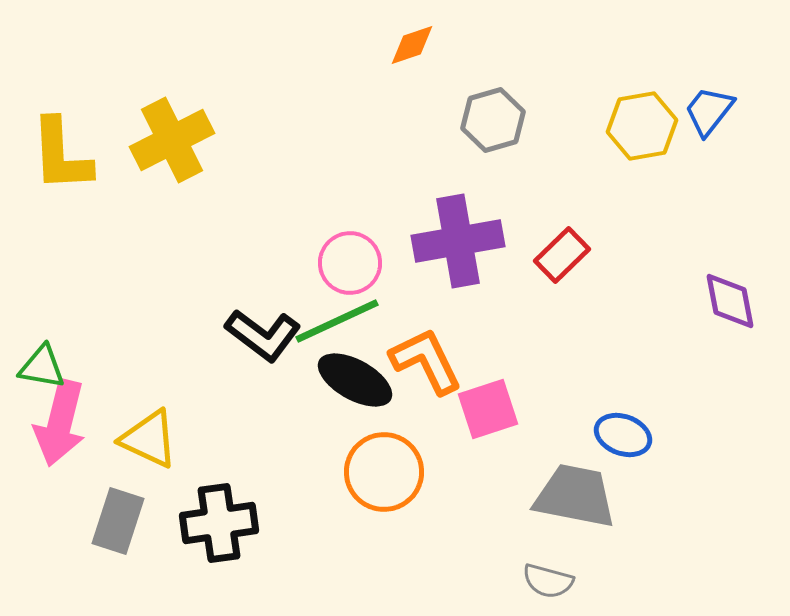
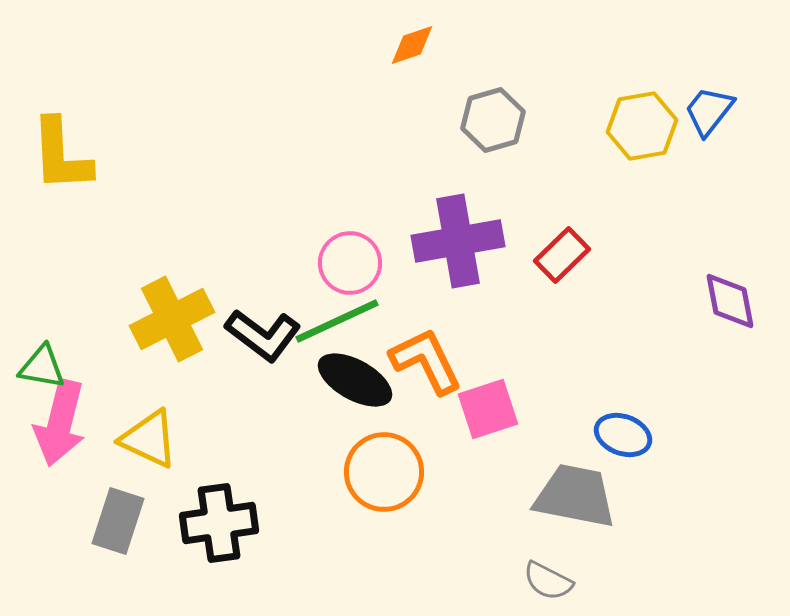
yellow cross: moved 179 px down
gray semicircle: rotated 12 degrees clockwise
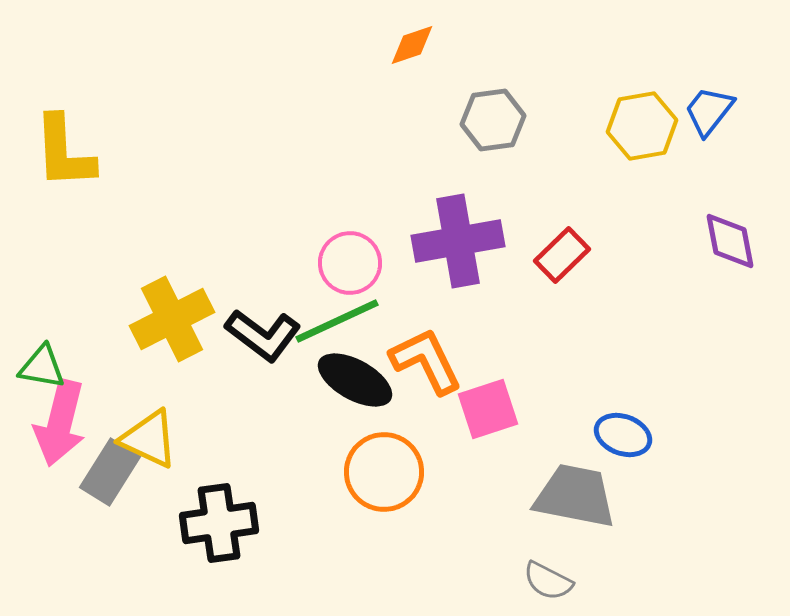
gray hexagon: rotated 8 degrees clockwise
yellow L-shape: moved 3 px right, 3 px up
purple diamond: moved 60 px up
gray rectangle: moved 8 px left, 49 px up; rotated 14 degrees clockwise
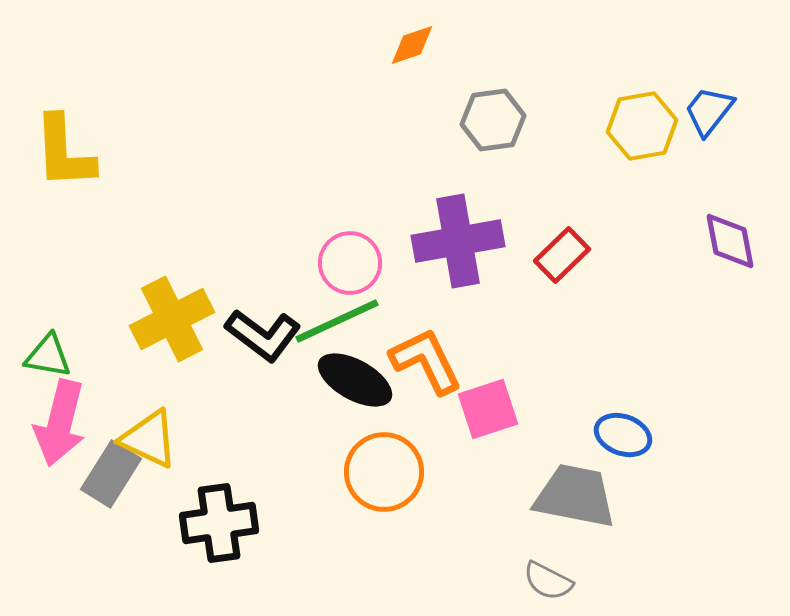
green triangle: moved 6 px right, 11 px up
gray rectangle: moved 1 px right, 2 px down
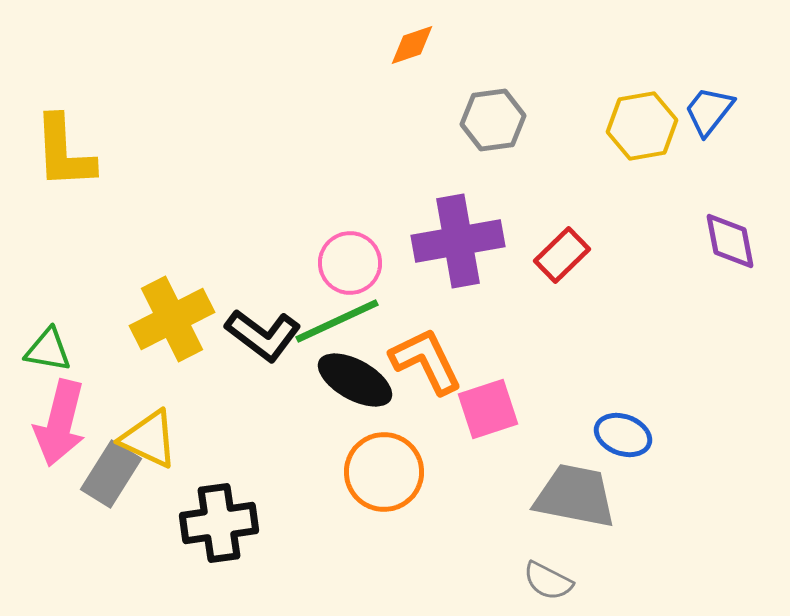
green triangle: moved 6 px up
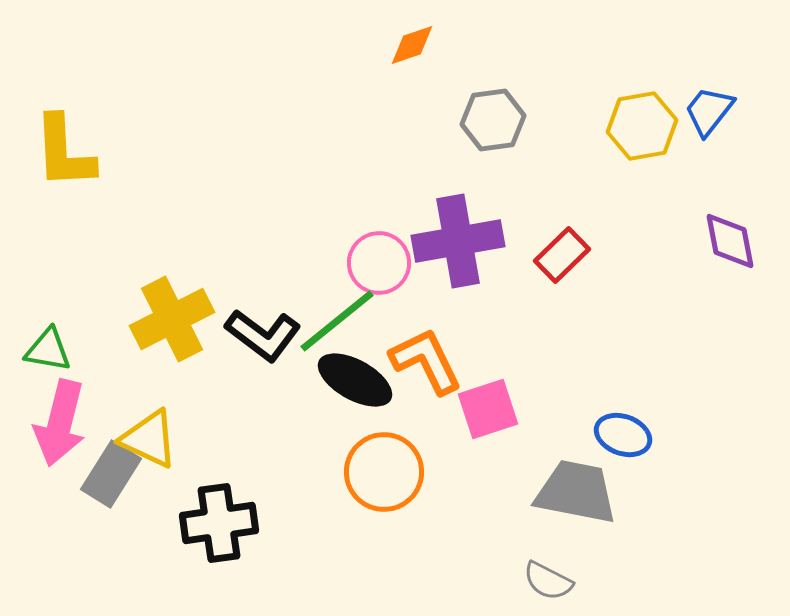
pink circle: moved 29 px right
green line: rotated 14 degrees counterclockwise
gray trapezoid: moved 1 px right, 4 px up
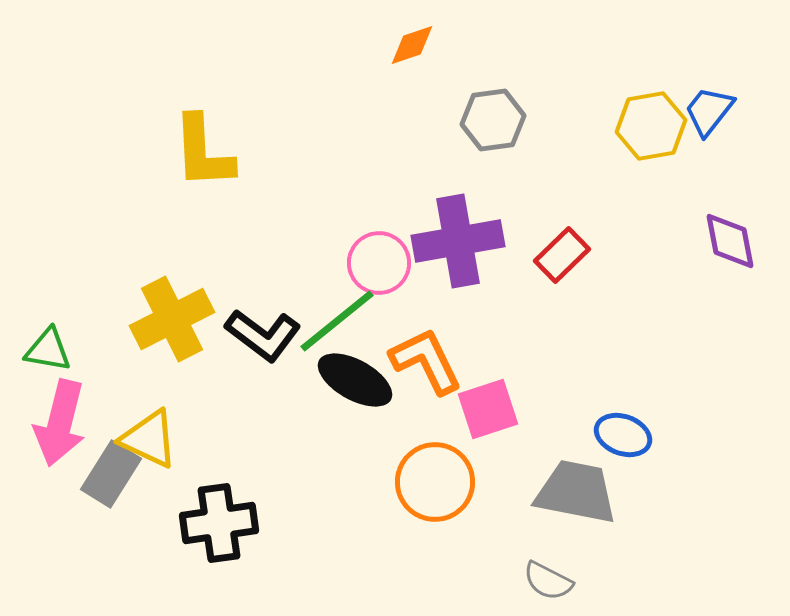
yellow hexagon: moved 9 px right
yellow L-shape: moved 139 px right
orange circle: moved 51 px right, 10 px down
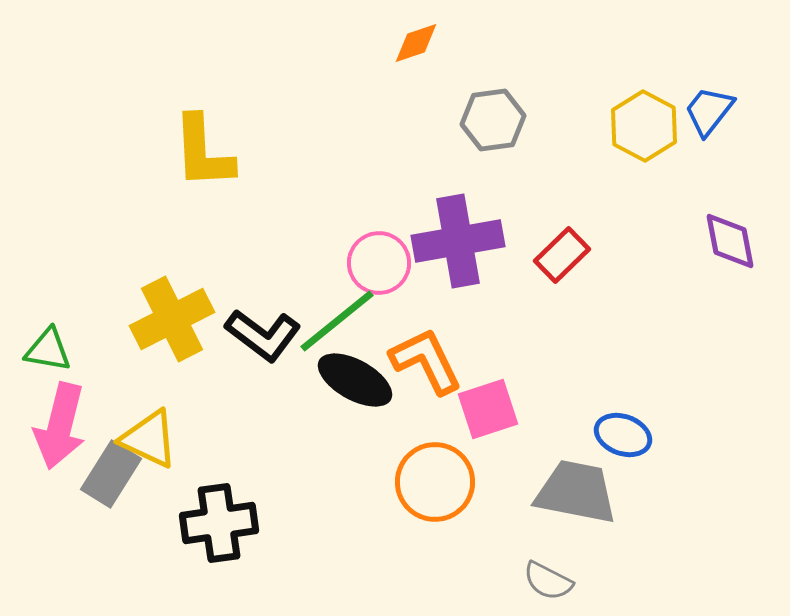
orange diamond: moved 4 px right, 2 px up
yellow hexagon: moved 7 px left; rotated 22 degrees counterclockwise
pink arrow: moved 3 px down
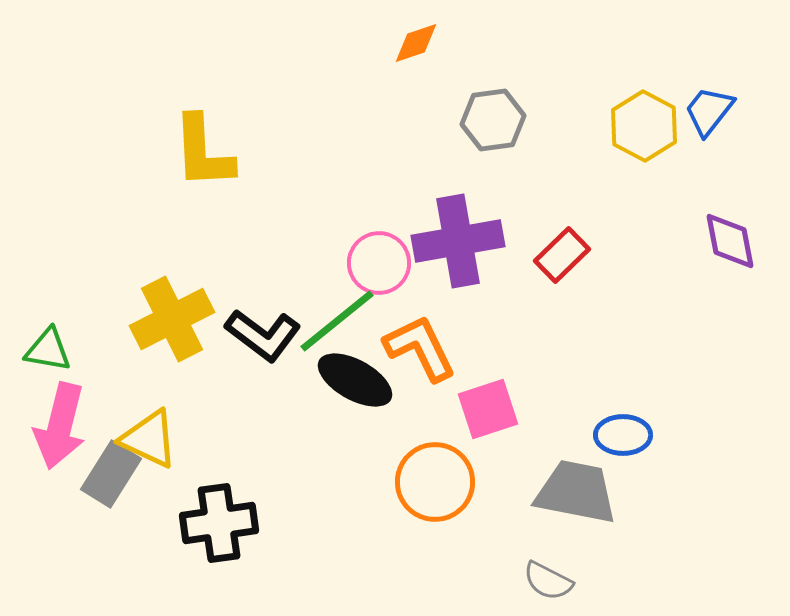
orange L-shape: moved 6 px left, 13 px up
blue ellipse: rotated 20 degrees counterclockwise
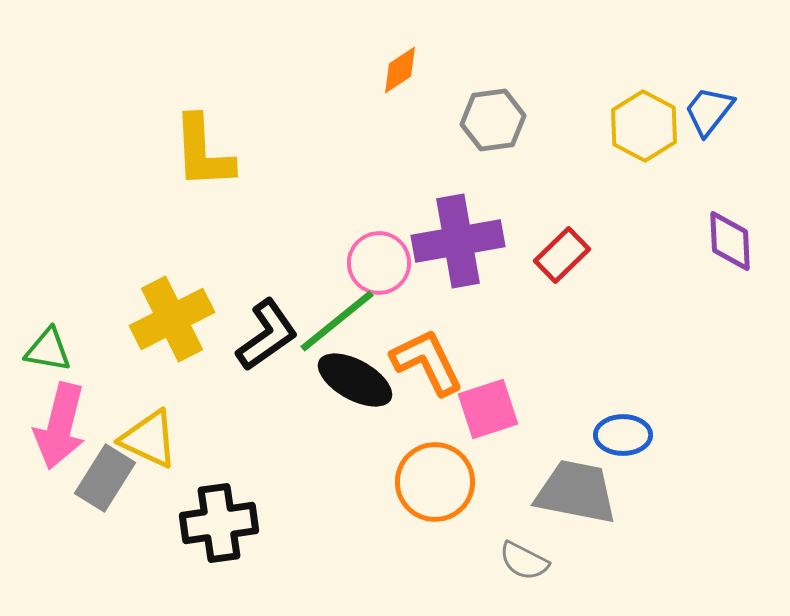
orange diamond: moved 16 px left, 27 px down; rotated 15 degrees counterclockwise
purple diamond: rotated 8 degrees clockwise
black L-shape: moved 4 px right; rotated 72 degrees counterclockwise
orange L-shape: moved 7 px right, 14 px down
gray rectangle: moved 6 px left, 4 px down
gray semicircle: moved 24 px left, 20 px up
